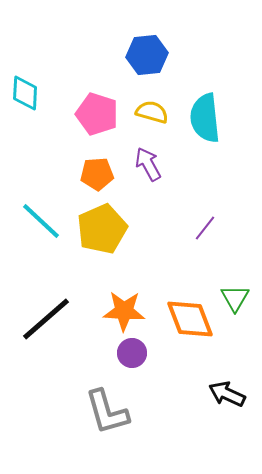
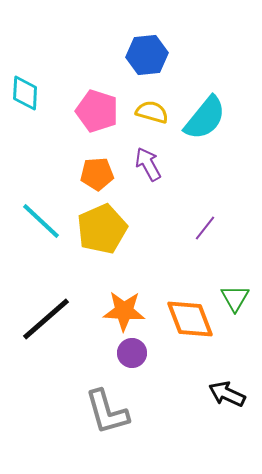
pink pentagon: moved 3 px up
cyan semicircle: rotated 135 degrees counterclockwise
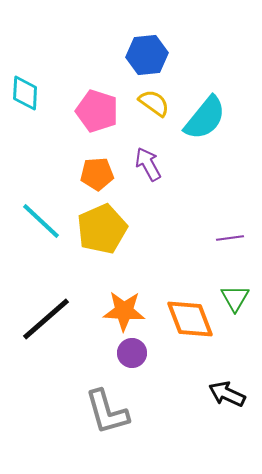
yellow semicircle: moved 2 px right, 9 px up; rotated 20 degrees clockwise
purple line: moved 25 px right, 10 px down; rotated 44 degrees clockwise
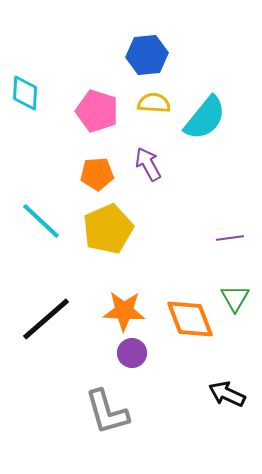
yellow semicircle: rotated 32 degrees counterclockwise
yellow pentagon: moved 6 px right
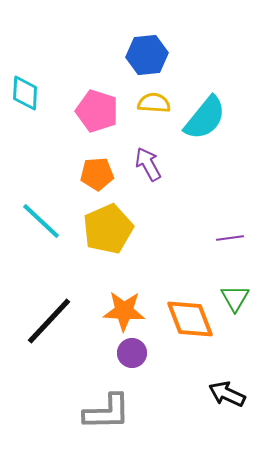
black line: moved 3 px right, 2 px down; rotated 6 degrees counterclockwise
gray L-shape: rotated 75 degrees counterclockwise
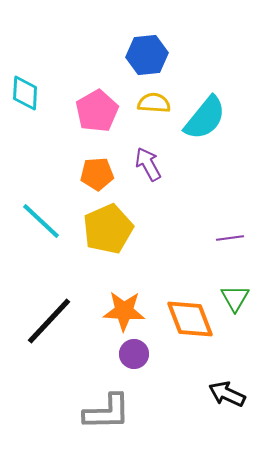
pink pentagon: rotated 24 degrees clockwise
purple circle: moved 2 px right, 1 px down
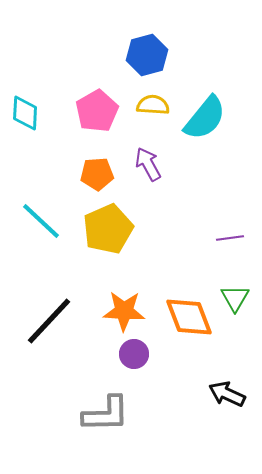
blue hexagon: rotated 9 degrees counterclockwise
cyan diamond: moved 20 px down
yellow semicircle: moved 1 px left, 2 px down
orange diamond: moved 1 px left, 2 px up
gray L-shape: moved 1 px left, 2 px down
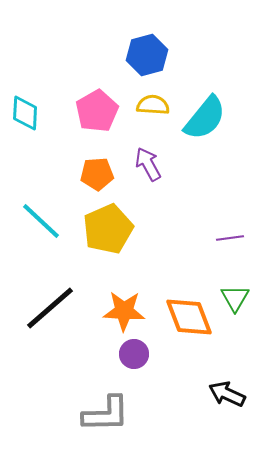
black line: moved 1 px right, 13 px up; rotated 6 degrees clockwise
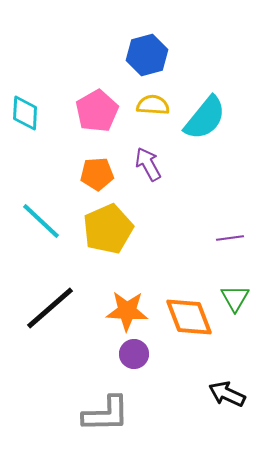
orange star: moved 3 px right
